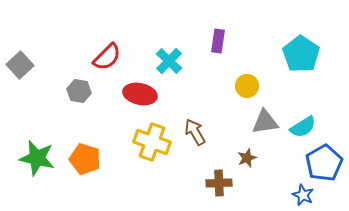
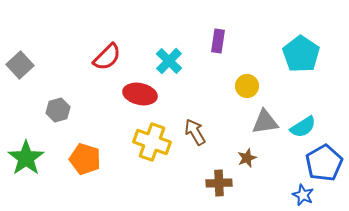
gray hexagon: moved 21 px left, 19 px down; rotated 25 degrees counterclockwise
green star: moved 11 px left; rotated 24 degrees clockwise
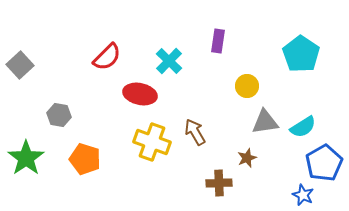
gray hexagon: moved 1 px right, 5 px down; rotated 25 degrees clockwise
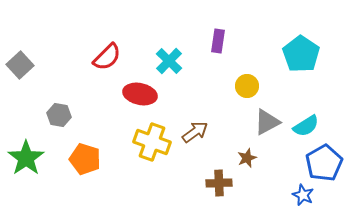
gray triangle: moved 2 px right; rotated 20 degrees counterclockwise
cyan semicircle: moved 3 px right, 1 px up
brown arrow: rotated 84 degrees clockwise
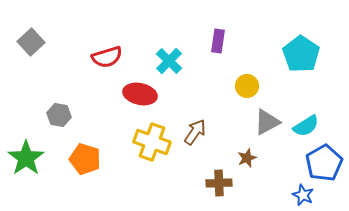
red semicircle: rotated 28 degrees clockwise
gray square: moved 11 px right, 23 px up
brown arrow: rotated 20 degrees counterclockwise
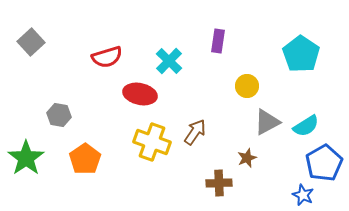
orange pentagon: rotated 20 degrees clockwise
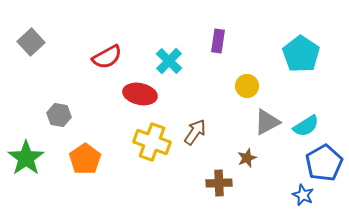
red semicircle: rotated 12 degrees counterclockwise
